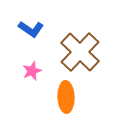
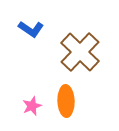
pink star: moved 35 px down
orange ellipse: moved 4 px down
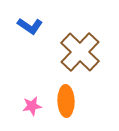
blue L-shape: moved 1 px left, 3 px up
pink star: rotated 12 degrees clockwise
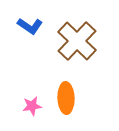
brown cross: moved 3 px left, 11 px up
orange ellipse: moved 3 px up
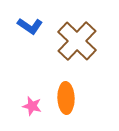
pink star: rotated 24 degrees clockwise
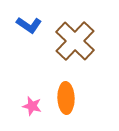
blue L-shape: moved 1 px left, 1 px up
brown cross: moved 2 px left
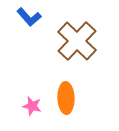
blue L-shape: moved 8 px up; rotated 15 degrees clockwise
brown cross: moved 2 px right
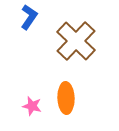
blue L-shape: rotated 105 degrees counterclockwise
brown cross: moved 1 px left
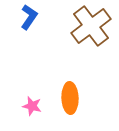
brown cross: moved 15 px right, 15 px up; rotated 9 degrees clockwise
orange ellipse: moved 4 px right
